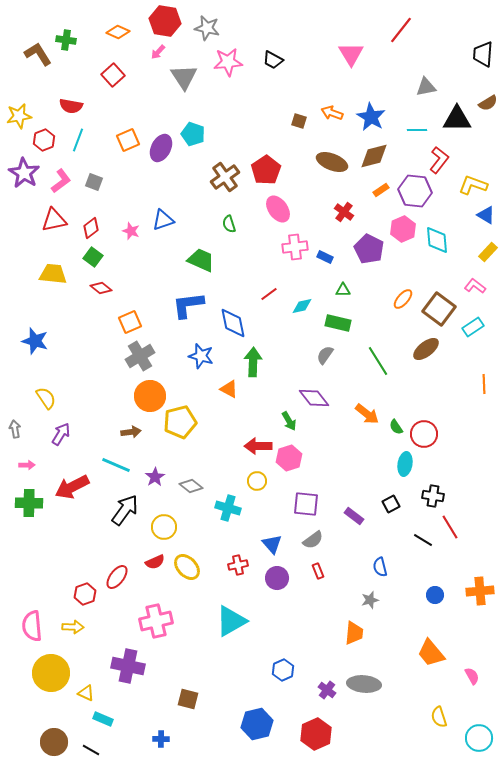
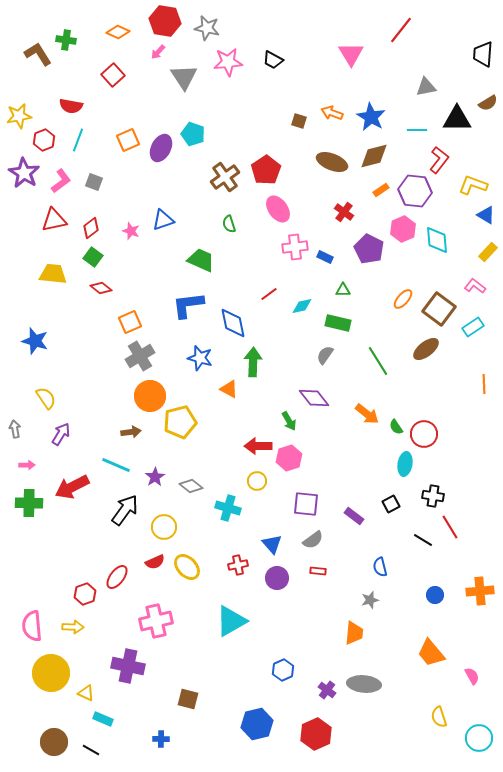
blue star at (201, 356): moved 1 px left, 2 px down
red rectangle at (318, 571): rotated 63 degrees counterclockwise
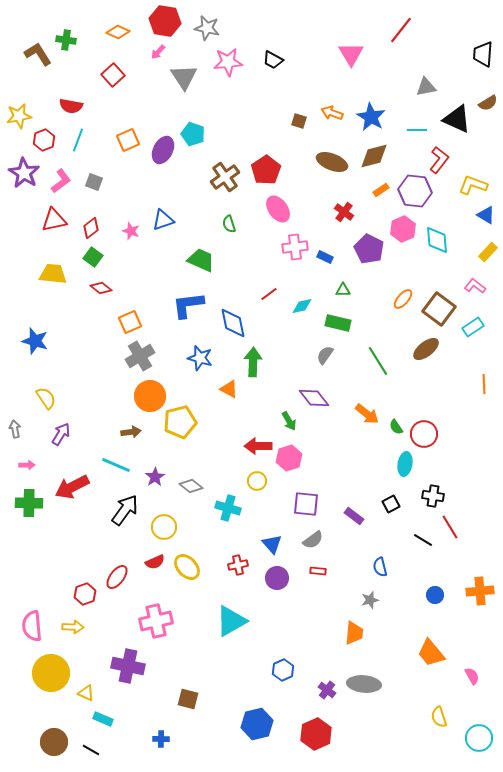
black triangle at (457, 119): rotated 24 degrees clockwise
purple ellipse at (161, 148): moved 2 px right, 2 px down
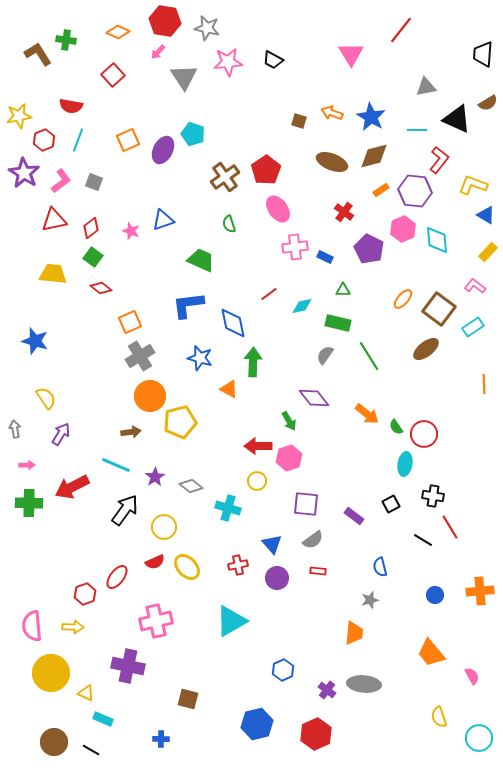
green line at (378, 361): moved 9 px left, 5 px up
